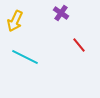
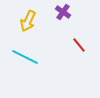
purple cross: moved 2 px right, 1 px up
yellow arrow: moved 13 px right
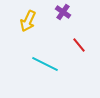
cyan line: moved 20 px right, 7 px down
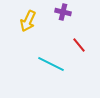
purple cross: rotated 21 degrees counterclockwise
cyan line: moved 6 px right
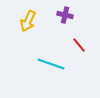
purple cross: moved 2 px right, 3 px down
cyan line: rotated 8 degrees counterclockwise
